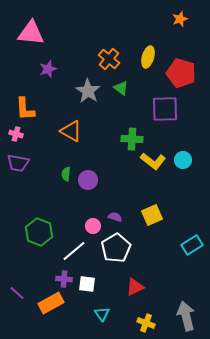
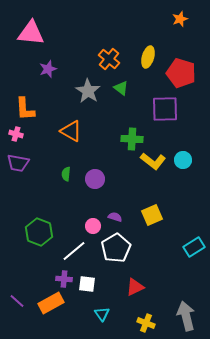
purple circle: moved 7 px right, 1 px up
cyan rectangle: moved 2 px right, 2 px down
purple line: moved 8 px down
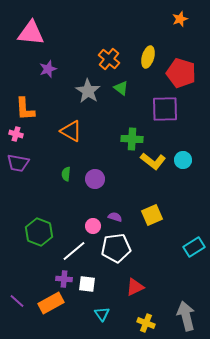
white pentagon: rotated 24 degrees clockwise
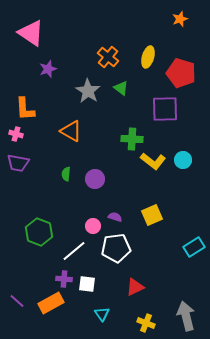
pink triangle: rotated 28 degrees clockwise
orange cross: moved 1 px left, 2 px up
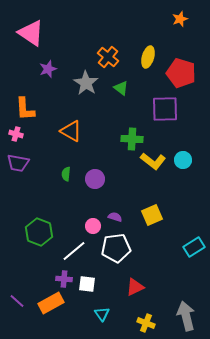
gray star: moved 2 px left, 8 px up
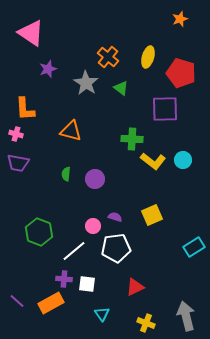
orange triangle: rotated 15 degrees counterclockwise
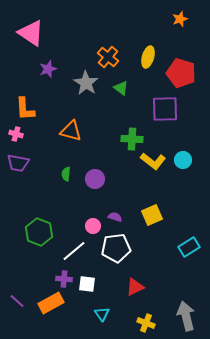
cyan rectangle: moved 5 px left
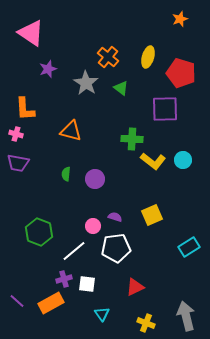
purple cross: rotated 21 degrees counterclockwise
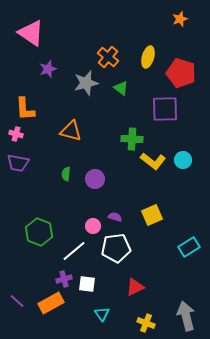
gray star: rotated 25 degrees clockwise
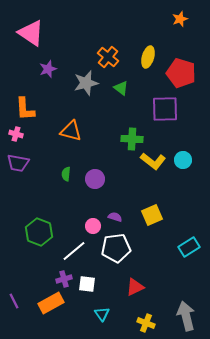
purple line: moved 3 px left; rotated 21 degrees clockwise
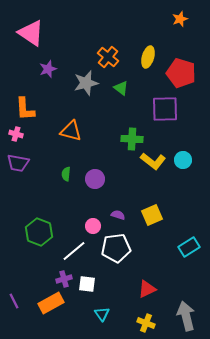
purple semicircle: moved 3 px right, 2 px up
red triangle: moved 12 px right, 2 px down
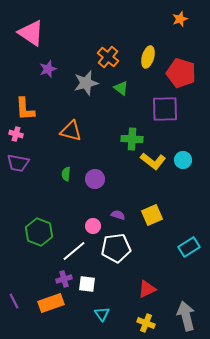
orange rectangle: rotated 10 degrees clockwise
